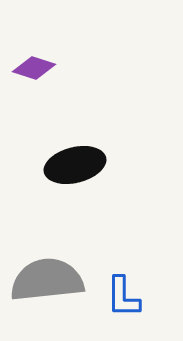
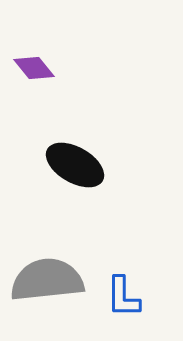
purple diamond: rotated 33 degrees clockwise
black ellipse: rotated 44 degrees clockwise
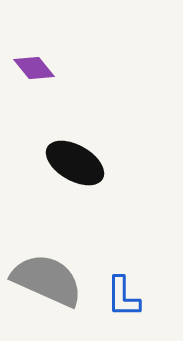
black ellipse: moved 2 px up
gray semicircle: rotated 30 degrees clockwise
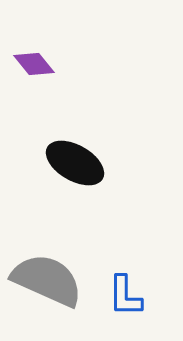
purple diamond: moved 4 px up
blue L-shape: moved 2 px right, 1 px up
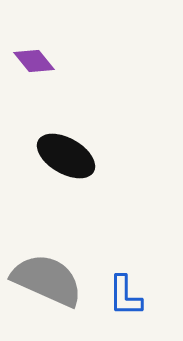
purple diamond: moved 3 px up
black ellipse: moved 9 px left, 7 px up
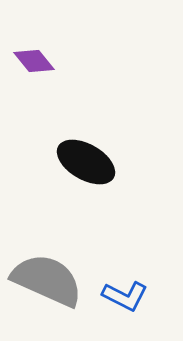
black ellipse: moved 20 px right, 6 px down
blue L-shape: rotated 63 degrees counterclockwise
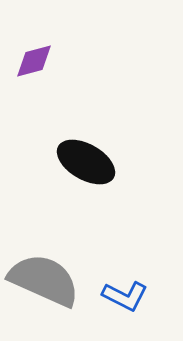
purple diamond: rotated 66 degrees counterclockwise
gray semicircle: moved 3 px left
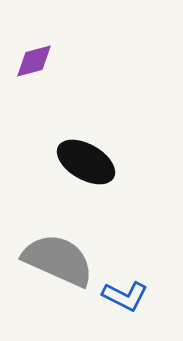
gray semicircle: moved 14 px right, 20 px up
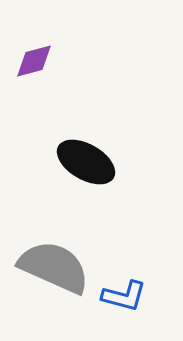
gray semicircle: moved 4 px left, 7 px down
blue L-shape: moved 1 px left; rotated 12 degrees counterclockwise
